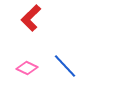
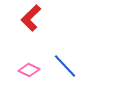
pink diamond: moved 2 px right, 2 px down
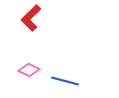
blue line: moved 15 px down; rotated 32 degrees counterclockwise
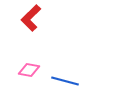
pink diamond: rotated 15 degrees counterclockwise
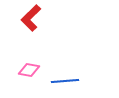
blue line: rotated 20 degrees counterclockwise
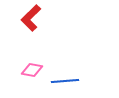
pink diamond: moved 3 px right
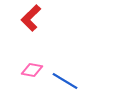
blue line: rotated 36 degrees clockwise
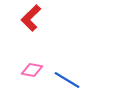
blue line: moved 2 px right, 1 px up
